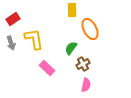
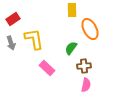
brown cross: moved 1 px right, 2 px down; rotated 24 degrees clockwise
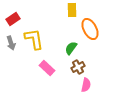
brown cross: moved 6 px left, 1 px down; rotated 24 degrees counterclockwise
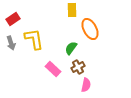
pink rectangle: moved 6 px right, 1 px down
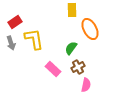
red rectangle: moved 2 px right, 3 px down
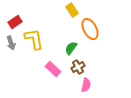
yellow rectangle: rotated 32 degrees counterclockwise
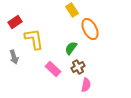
gray arrow: moved 3 px right, 14 px down
